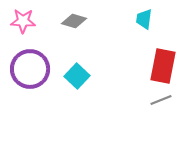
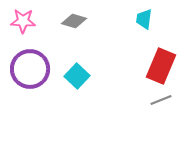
red rectangle: moved 2 px left; rotated 12 degrees clockwise
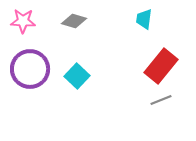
red rectangle: rotated 16 degrees clockwise
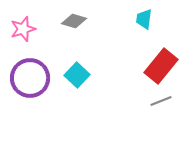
pink star: moved 8 px down; rotated 20 degrees counterclockwise
purple circle: moved 9 px down
cyan square: moved 1 px up
gray line: moved 1 px down
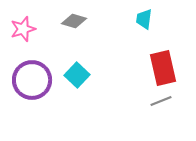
red rectangle: moved 2 px right, 2 px down; rotated 52 degrees counterclockwise
purple circle: moved 2 px right, 2 px down
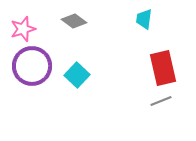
gray diamond: rotated 20 degrees clockwise
purple circle: moved 14 px up
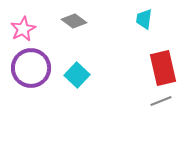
pink star: rotated 10 degrees counterclockwise
purple circle: moved 1 px left, 2 px down
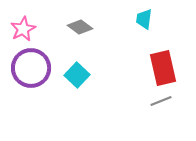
gray diamond: moved 6 px right, 6 px down
